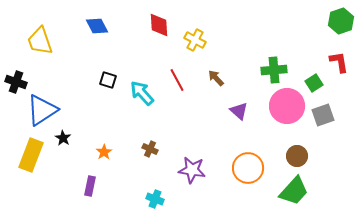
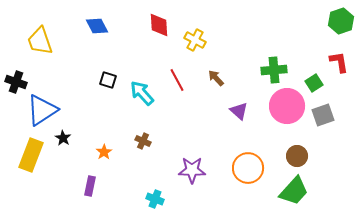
brown cross: moved 7 px left, 8 px up
purple star: rotated 8 degrees counterclockwise
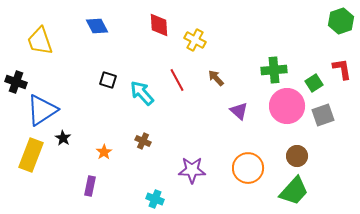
red L-shape: moved 3 px right, 7 px down
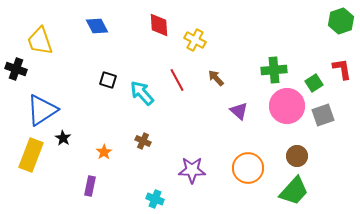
black cross: moved 13 px up
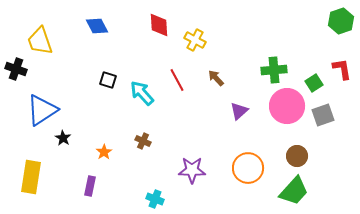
purple triangle: rotated 36 degrees clockwise
yellow rectangle: moved 22 px down; rotated 12 degrees counterclockwise
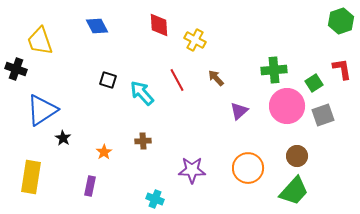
brown cross: rotated 28 degrees counterclockwise
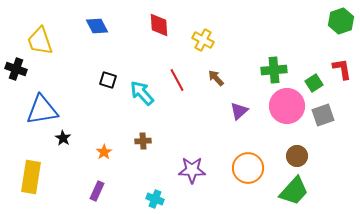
yellow cross: moved 8 px right
blue triangle: rotated 24 degrees clockwise
purple rectangle: moved 7 px right, 5 px down; rotated 12 degrees clockwise
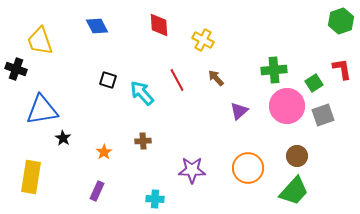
cyan cross: rotated 18 degrees counterclockwise
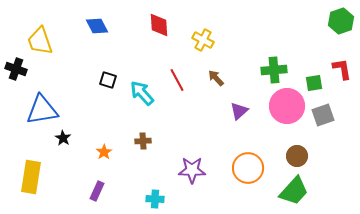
green square: rotated 24 degrees clockwise
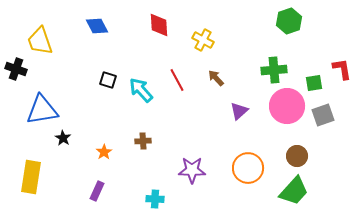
green hexagon: moved 52 px left
cyan arrow: moved 1 px left, 3 px up
